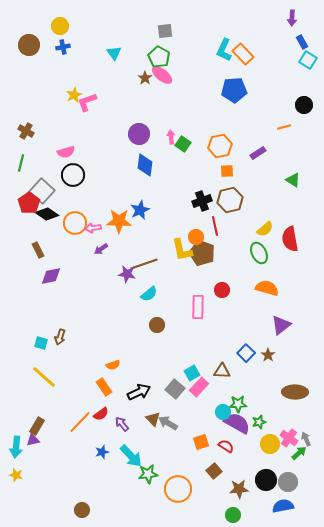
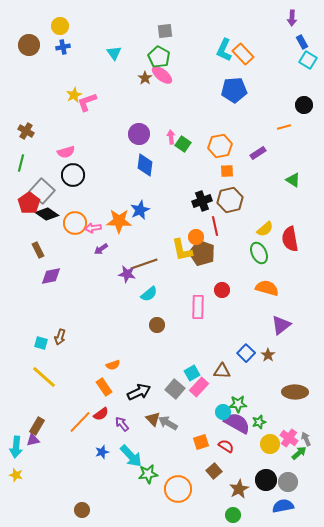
brown star at (239, 489): rotated 24 degrees counterclockwise
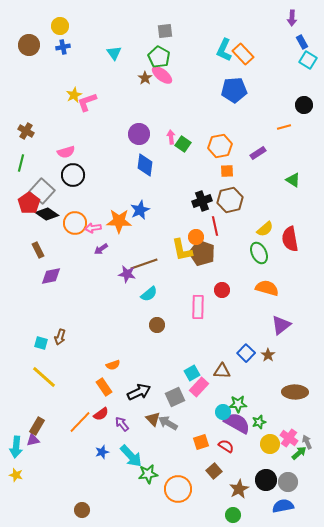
gray square at (175, 389): moved 8 px down; rotated 24 degrees clockwise
gray arrow at (306, 439): moved 1 px right, 3 px down
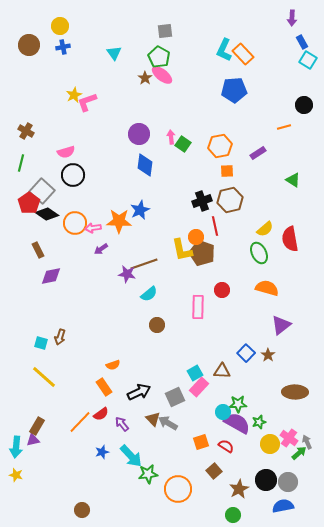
cyan square at (192, 373): moved 3 px right
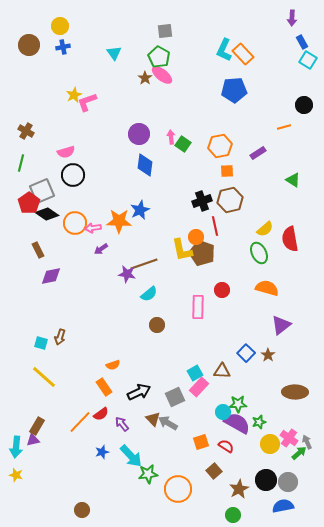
gray square at (42, 191): rotated 25 degrees clockwise
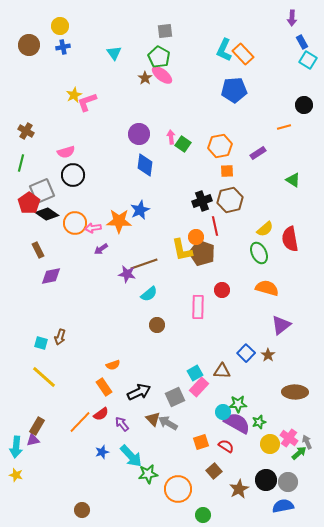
green circle at (233, 515): moved 30 px left
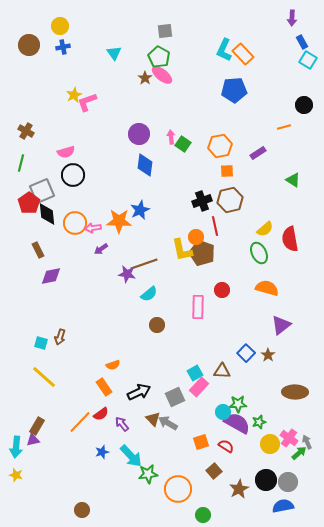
black diamond at (47, 214): rotated 50 degrees clockwise
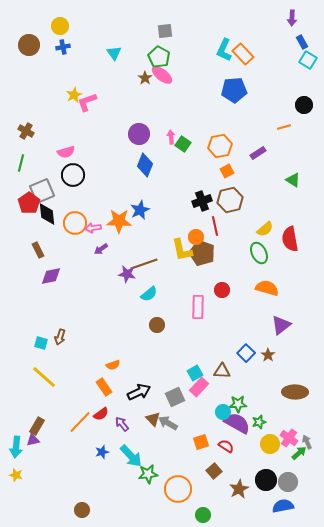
blue diamond at (145, 165): rotated 15 degrees clockwise
orange square at (227, 171): rotated 24 degrees counterclockwise
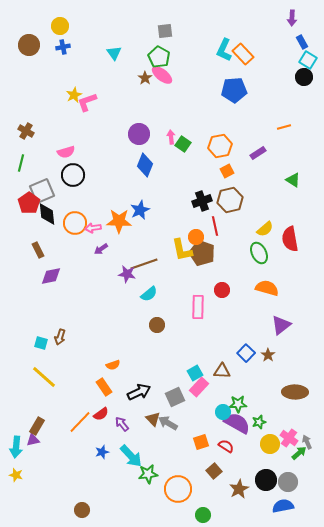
black circle at (304, 105): moved 28 px up
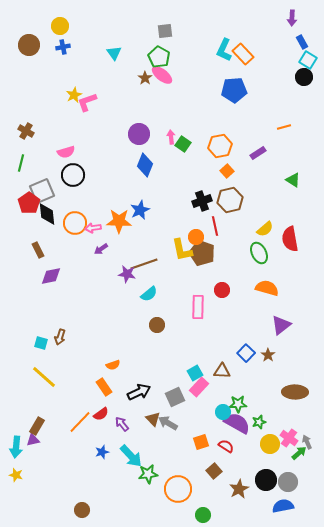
orange square at (227, 171): rotated 16 degrees counterclockwise
